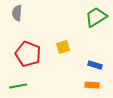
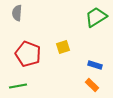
orange rectangle: rotated 40 degrees clockwise
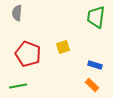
green trapezoid: rotated 50 degrees counterclockwise
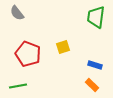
gray semicircle: rotated 42 degrees counterclockwise
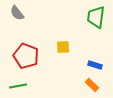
yellow square: rotated 16 degrees clockwise
red pentagon: moved 2 px left, 2 px down
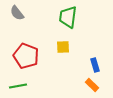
green trapezoid: moved 28 px left
blue rectangle: rotated 56 degrees clockwise
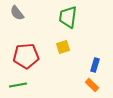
yellow square: rotated 16 degrees counterclockwise
red pentagon: rotated 25 degrees counterclockwise
blue rectangle: rotated 32 degrees clockwise
green line: moved 1 px up
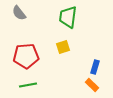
gray semicircle: moved 2 px right
blue rectangle: moved 2 px down
green line: moved 10 px right
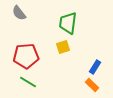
green trapezoid: moved 6 px down
blue rectangle: rotated 16 degrees clockwise
green line: moved 3 px up; rotated 42 degrees clockwise
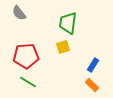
blue rectangle: moved 2 px left, 2 px up
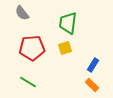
gray semicircle: moved 3 px right
yellow square: moved 2 px right, 1 px down
red pentagon: moved 6 px right, 8 px up
